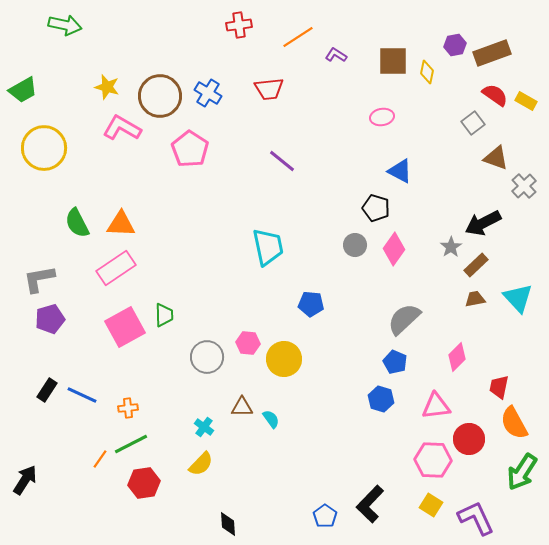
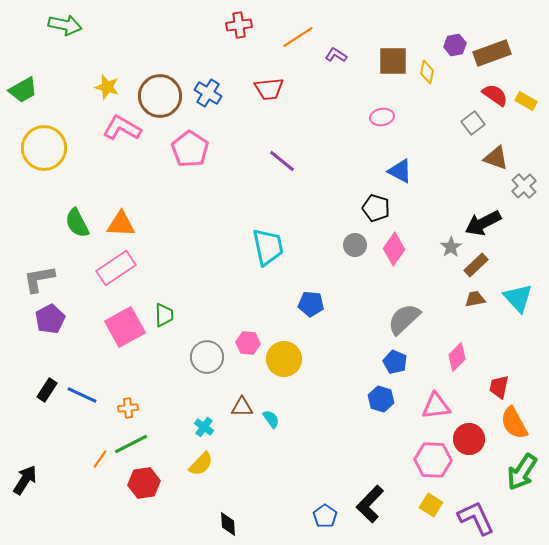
purple pentagon at (50, 319): rotated 12 degrees counterclockwise
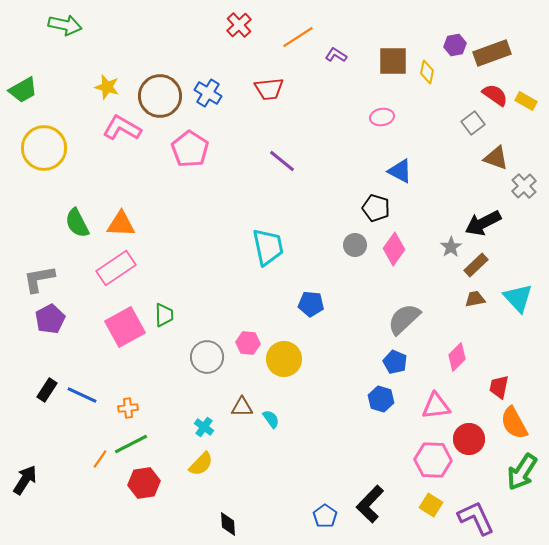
red cross at (239, 25): rotated 35 degrees counterclockwise
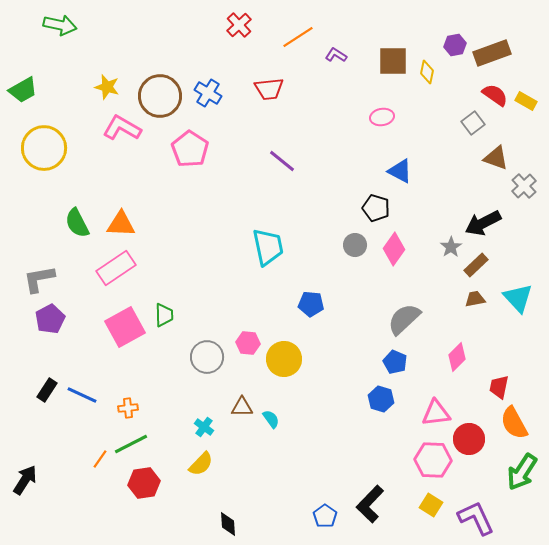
green arrow at (65, 25): moved 5 px left
pink triangle at (436, 406): moved 7 px down
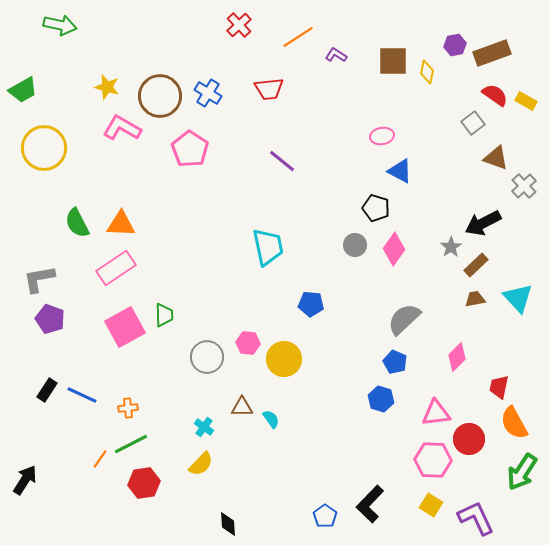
pink ellipse at (382, 117): moved 19 px down
purple pentagon at (50, 319): rotated 24 degrees counterclockwise
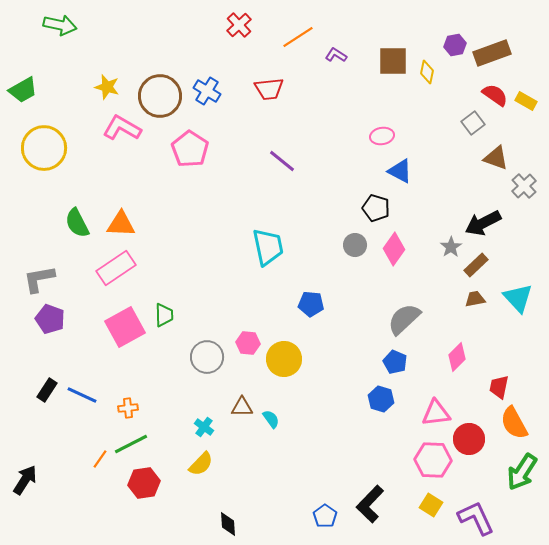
blue cross at (208, 93): moved 1 px left, 2 px up
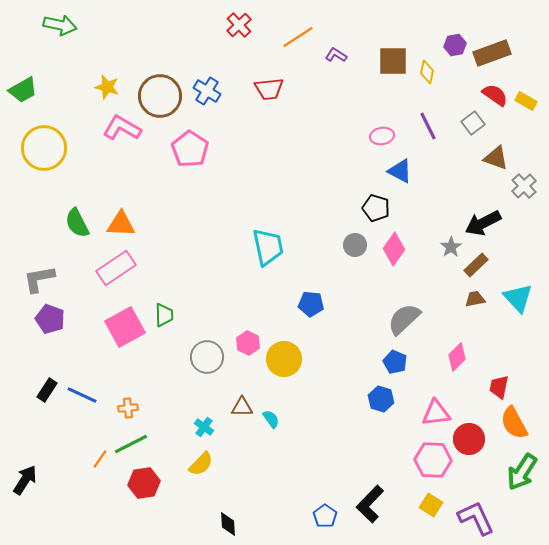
purple line at (282, 161): moved 146 px right, 35 px up; rotated 24 degrees clockwise
pink hexagon at (248, 343): rotated 20 degrees clockwise
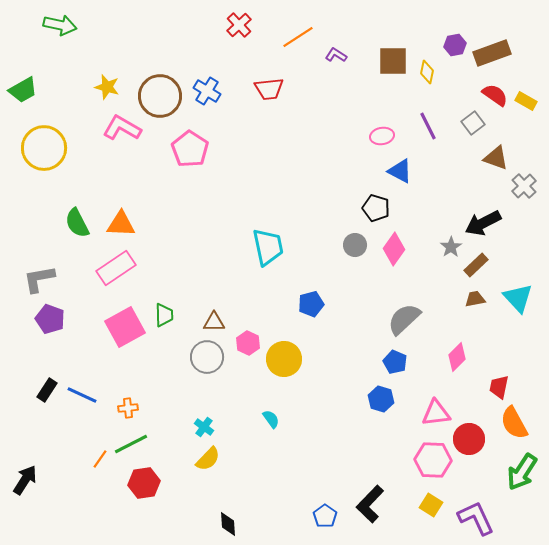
blue pentagon at (311, 304): rotated 20 degrees counterclockwise
brown triangle at (242, 407): moved 28 px left, 85 px up
yellow semicircle at (201, 464): moved 7 px right, 5 px up
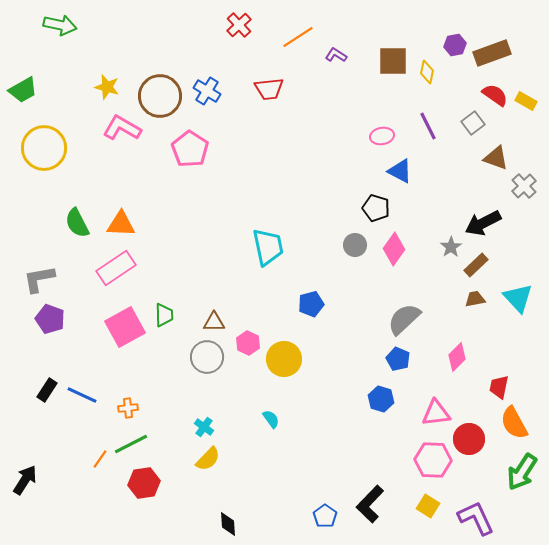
blue pentagon at (395, 362): moved 3 px right, 3 px up
yellow square at (431, 505): moved 3 px left, 1 px down
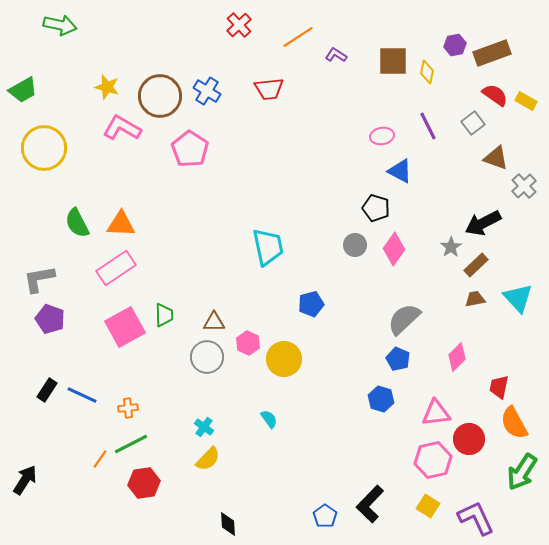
cyan semicircle at (271, 419): moved 2 px left
pink hexagon at (433, 460): rotated 15 degrees counterclockwise
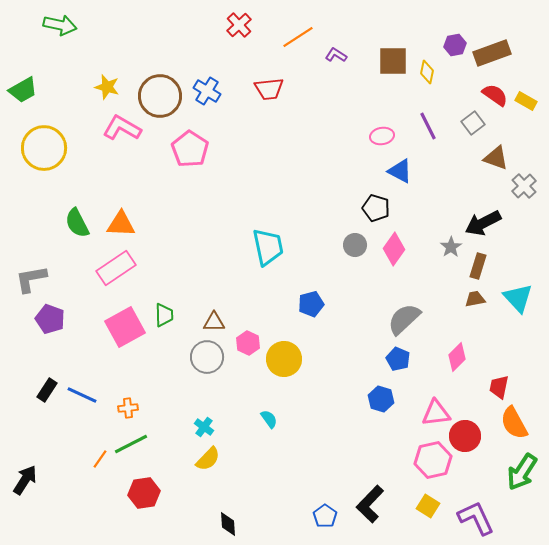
brown rectangle at (476, 265): moved 2 px right, 1 px down; rotated 30 degrees counterclockwise
gray L-shape at (39, 279): moved 8 px left
red circle at (469, 439): moved 4 px left, 3 px up
red hexagon at (144, 483): moved 10 px down
